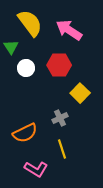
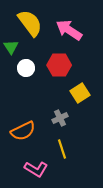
yellow square: rotated 12 degrees clockwise
orange semicircle: moved 2 px left, 2 px up
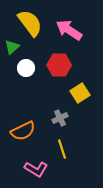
green triangle: moved 1 px right; rotated 21 degrees clockwise
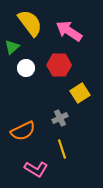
pink arrow: moved 1 px down
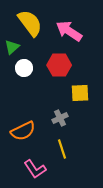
white circle: moved 2 px left
yellow square: rotated 30 degrees clockwise
pink L-shape: moved 1 px left; rotated 25 degrees clockwise
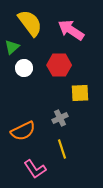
pink arrow: moved 2 px right, 1 px up
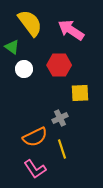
green triangle: rotated 42 degrees counterclockwise
white circle: moved 1 px down
orange semicircle: moved 12 px right, 6 px down
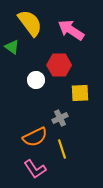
white circle: moved 12 px right, 11 px down
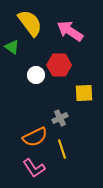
pink arrow: moved 1 px left, 1 px down
white circle: moved 5 px up
yellow square: moved 4 px right
pink L-shape: moved 1 px left, 1 px up
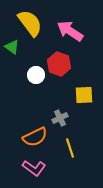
red hexagon: moved 1 px up; rotated 20 degrees clockwise
yellow square: moved 2 px down
yellow line: moved 8 px right, 1 px up
pink L-shape: rotated 20 degrees counterclockwise
